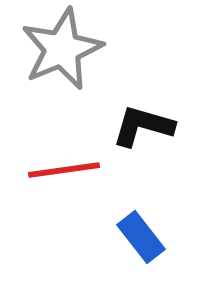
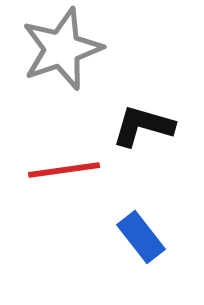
gray star: rotated 4 degrees clockwise
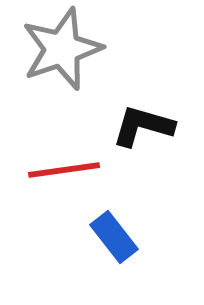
blue rectangle: moved 27 px left
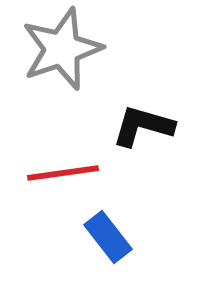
red line: moved 1 px left, 3 px down
blue rectangle: moved 6 px left
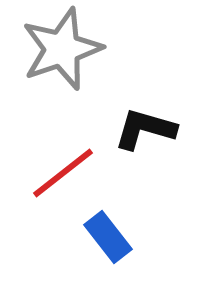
black L-shape: moved 2 px right, 3 px down
red line: rotated 30 degrees counterclockwise
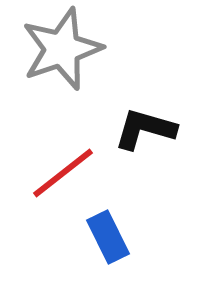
blue rectangle: rotated 12 degrees clockwise
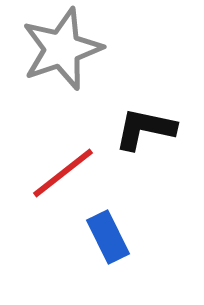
black L-shape: rotated 4 degrees counterclockwise
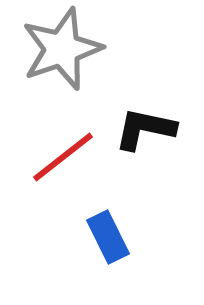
red line: moved 16 px up
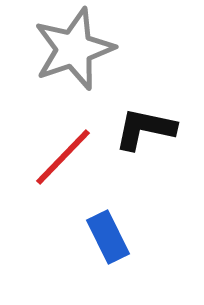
gray star: moved 12 px right
red line: rotated 8 degrees counterclockwise
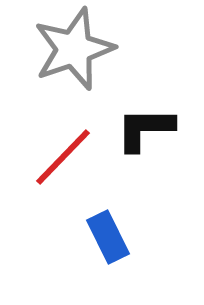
black L-shape: rotated 12 degrees counterclockwise
